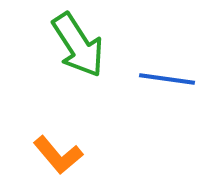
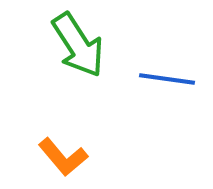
orange L-shape: moved 5 px right, 2 px down
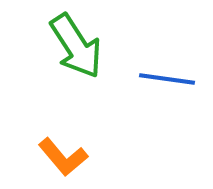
green arrow: moved 2 px left, 1 px down
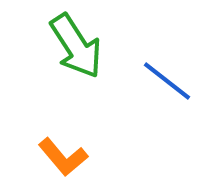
blue line: moved 2 px down; rotated 30 degrees clockwise
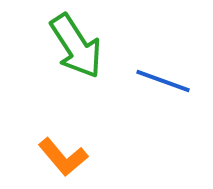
blue line: moved 4 px left; rotated 18 degrees counterclockwise
